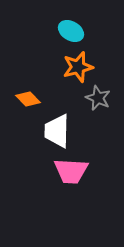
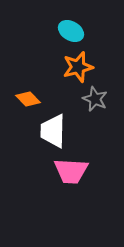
gray star: moved 3 px left, 1 px down
white trapezoid: moved 4 px left
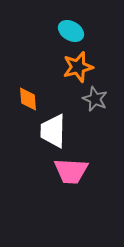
orange diamond: rotated 40 degrees clockwise
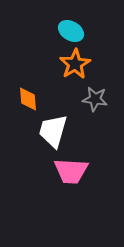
orange star: moved 3 px left, 3 px up; rotated 16 degrees counterclockwise
gray star: rotated 15 degrees counterclockwise
white trapezoid: rotated 15 degrees clockwise
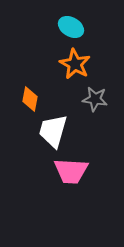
cyan ellipse: moved 4 px up
orange star: rotated 12 degrees counterclockwise
orange diamond: moved 2 px right; rotated 15 degrees clockwise
